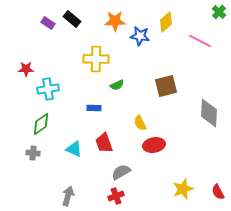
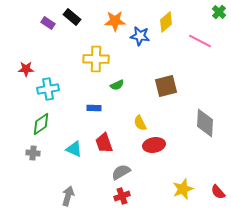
black rectangle: moved 2 px up
gray diamond: moved 4 px left, 10 px down
red semicircle: rotated 14 degrees counterclockwise
red cross: moved 6 px right
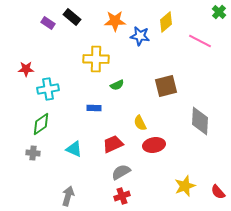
gray diamond: moved 5 px left, 2 px up
red trapezoid: moved 9 px right, 1 px down; rotated 85 degrees clockwise
yellow star: moved 2 px right, 3 px up
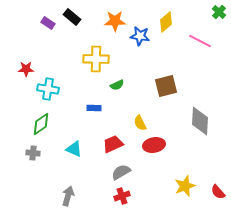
cyan cross: rotated 20 degrees clockwise
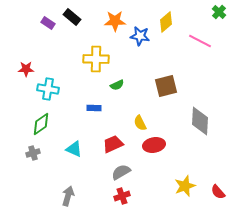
gray cross: rotated 24 degrees counterclockwise
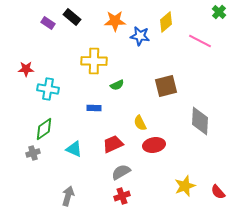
yellow cross: moved 2 px left, 2 px down
green diamond: moved 3 px right, 5 px down
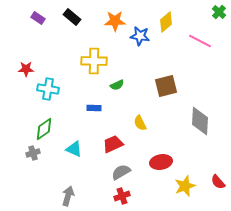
purple rectangle: moved 10 px left, 5 px up
red ellipse: moved 7 px right, 17 px down
red semicircle: moved 10 px up
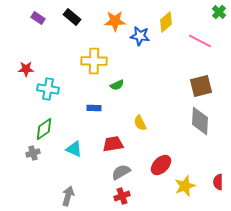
brown square: moved 35 px right
red trapezoid: rotated 15 degrees clockwise
red ellipse: moved 3 px down; rotated 35 degrees counterclockwise
red semicircle: rotated 42 degrees clockwise
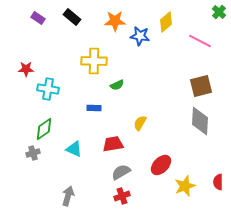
yellow semicircle: rotated 56 degrees clockwise
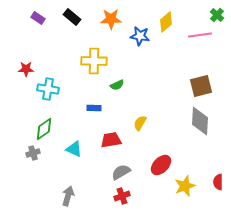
green cross: moved 2 px left, 3 px down
orange star: moved 4 px left, 2 px up
pink line: moved 6 px up; rotated 35 degrees counterclockwise
red trapezoid: moved 2 px left, 4 px up
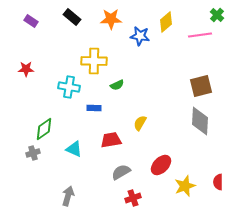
purple rectangle: moved 7 px left, 3 px down
cyan cross: moved 21 px right, 2 px up
red cross: moved 11 px right, 2 px down
